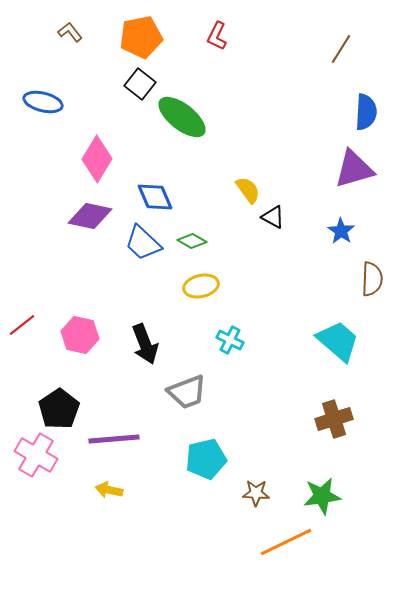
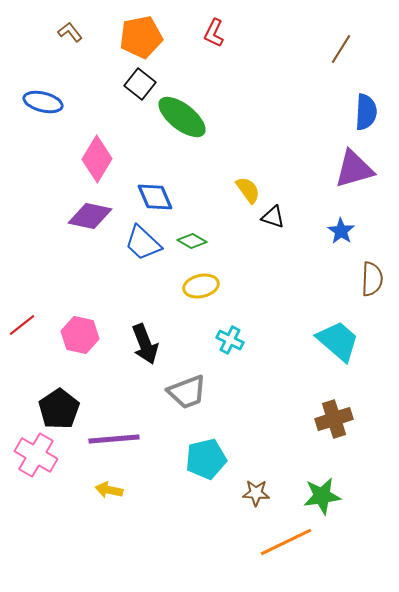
red L-shape: moved 3 px left, 3 px up
black triangle: rotated 10 degrees counterclockwise
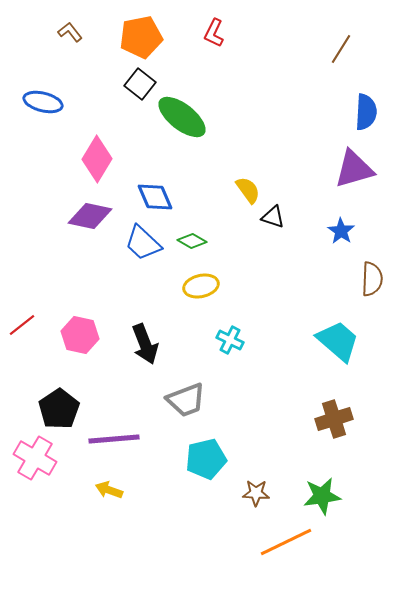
gray trapezoid: moved 1 px left, 8 px down
pink cross: moved 1 px left, 3 px down
yellow arrow: rotated 8 degrees clockwise
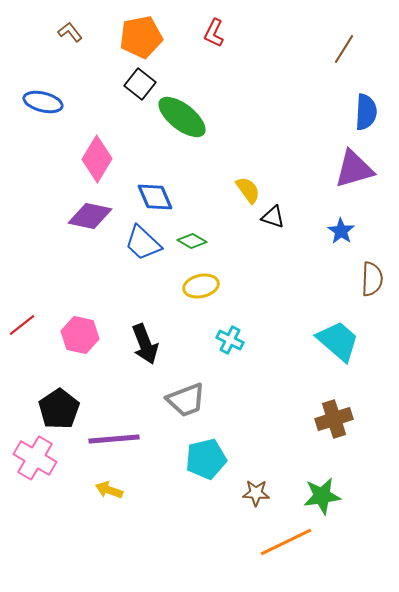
brown line: moved 3 px right
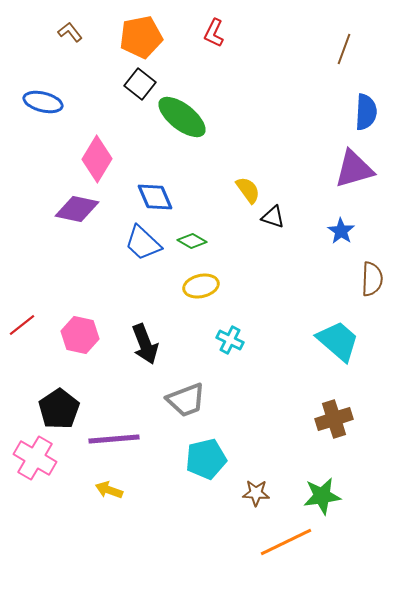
brown line: rotated 12 degrees counterclockwise
purple diamond: moved 13 px left, 7 px up
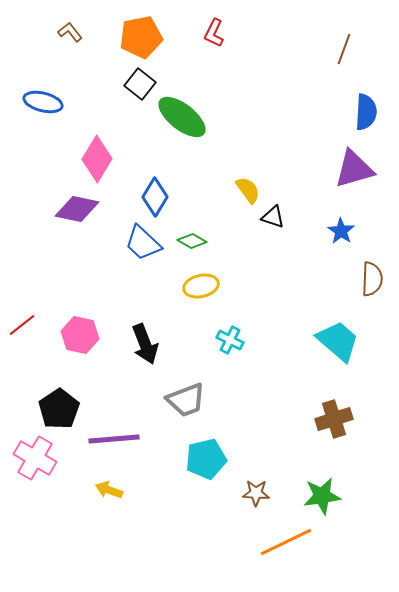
blue diamond: rotated 54 degrees clockwise
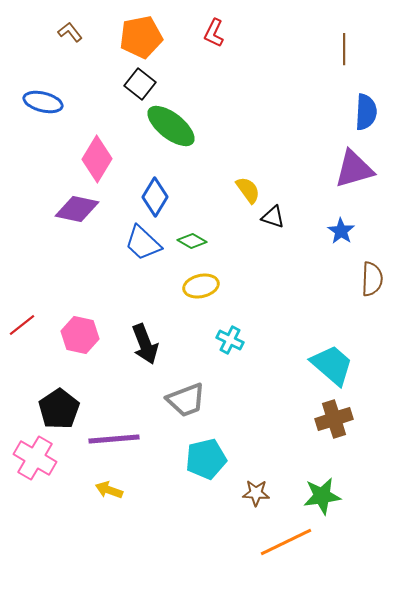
brown line: rotated 20 degrees counterclockwise
green ellipse: moved 11 px left, 9 px down
cyan trapezoid: moved 6 px left, 24 px down
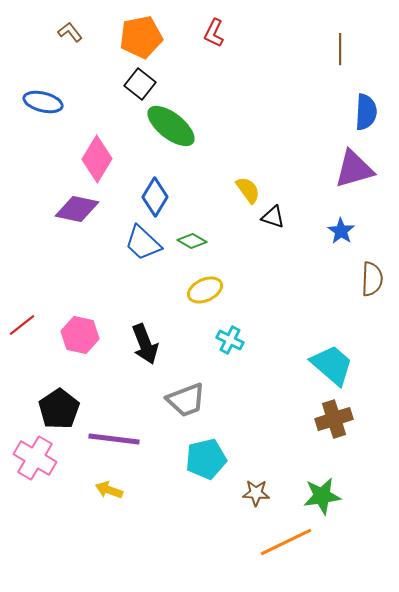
brown line: moved 4 px left
yellow ellipse: moved 4 px right, 4 px down; rotated 12 degrees counterclockwise
purple line: rotated 12 degrees clockwise
